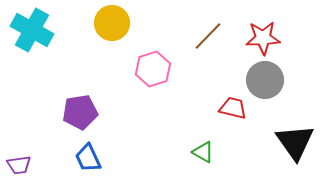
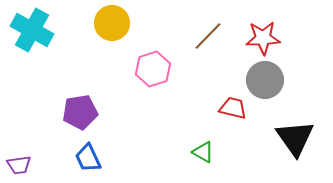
black triangle: moved 4 px up
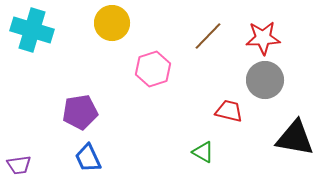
cyan cross: rotated 12 degrees counterclockwise
red trapezoid: moved 4 px left, 3 px down
black triangle: rotated 45 degrees counterclockwise
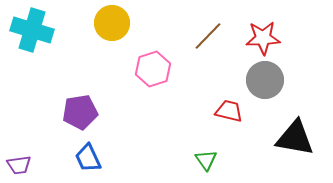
green triangle: moved 3 px right, 8 px down; rotated 25 degrees clockwise
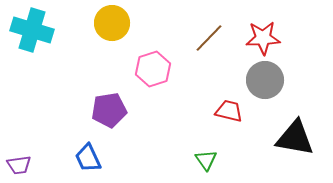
brown line: moved 1 px right, 2 px down
purple pentagon: moved 29 px right, 2 px up
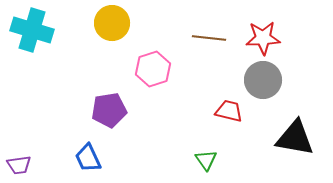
brown line: rotated 52 degrees clockwise
gray circle: moved 2 px left
